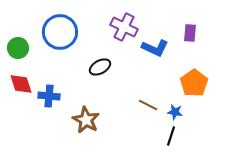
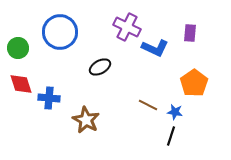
purple cross: moved 3 px right
blue cross: moved 2 px down
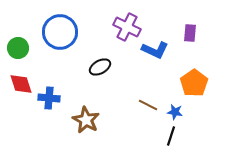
blue L-shape: moved 2 px down
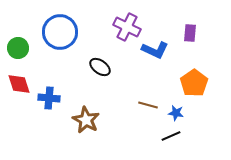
black ellipse: rotated 65 degrees clockwise
red diamond: moved 2 px left
brown line: rotated 12 degrees counterclockwise
blue star: moved 1 px right, 1 px down
black line: rotated 48 degrees clockwise
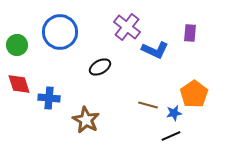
purple cross: rotated 12 degrees clockwise
green circle: moved 1 px left, 3 px up
black ellipse: rotated 65 degrees counterclockwise
orange pentagon: moved 11 px down
blue star: moved 2 px left; rotated 21 degrees counterclockwise
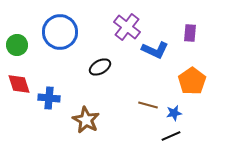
orange pentagon: moved 2 px left, 13 px up
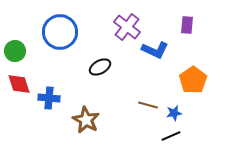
purple rectangle: moved 3 px left, 8 px up
green circle: moved 2 px left, 6 px down
orange pentagon: moved 1 px right, 1 px up
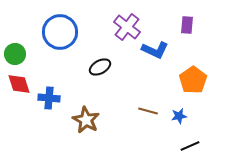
green circle: moved 3 px down
brown line: moved 6 px down
blue star: moved 5 px right, 3 px down
black line: moved 19 px right, 10 px down
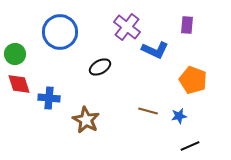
orange pentagon: rotated 16 degrees counterclockwise
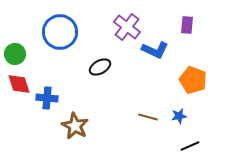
blue cross: moved 2 px left
brown line: moved 6 px down
brown star: moved 11 px left, 6 px down
